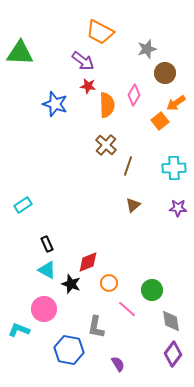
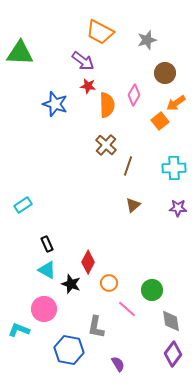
gray star: moved 9 px up
red diamond: rotated 40 degrees counterclockwise
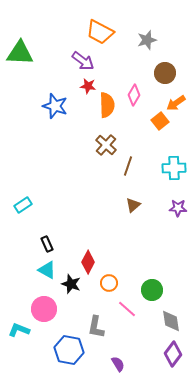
blue star: moved 2 px down
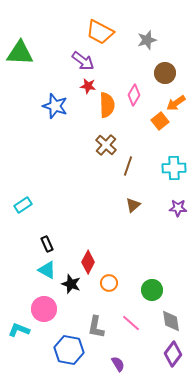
pink line: moved 4 px right, 14 px down
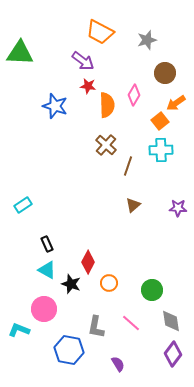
cyan cross: moved 13 px left, 18 px up
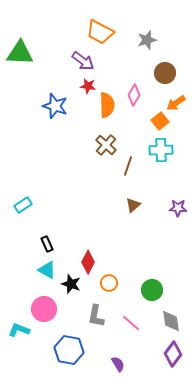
gray L-shape: moved 11 px up
